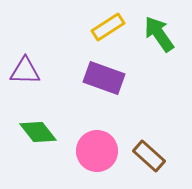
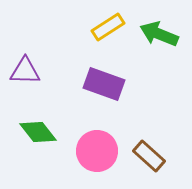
green arrow: rotated 33 degrees counterclockwise
purple rectangle: moved 6 px down
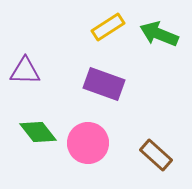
pink circle: moved 9 px left, 8 px up
brown rectangle: moved 7 px right, 1 px up
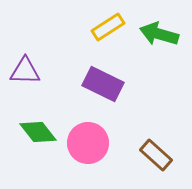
green arrow: rotated 6 degrees counterclockwise
purple rectangle: moved 1 px left; rotated 6 degrees clockwise
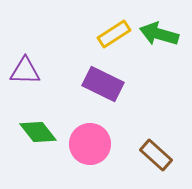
yellow rectangle: moved 6 px right, 7 px down
pink circle: moved 2 px right, 1 px down
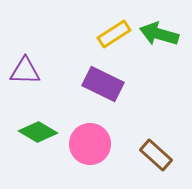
green diamond: rotated 21 degrees counterclockwise
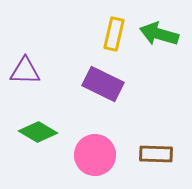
yellow rectangle: rotated 44 degrees counterclockwise
pink circle: moved 5 px right, 11 px down
brown rectangle: moved 1 px up; rotated 40 degrees counterclockwise
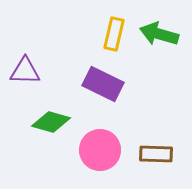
green diamond: moved 13 px right, 10 px up; rotated 15 degrees counterclockwise
pink circle: moved 5 px right, 5 px up
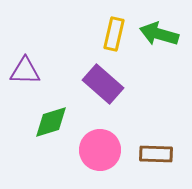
purple rectangle: rotated 15 degrees clockwise
green diamond: rotated 33 degrees counterclockwise
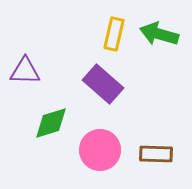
green diamond: moved 1 px down
